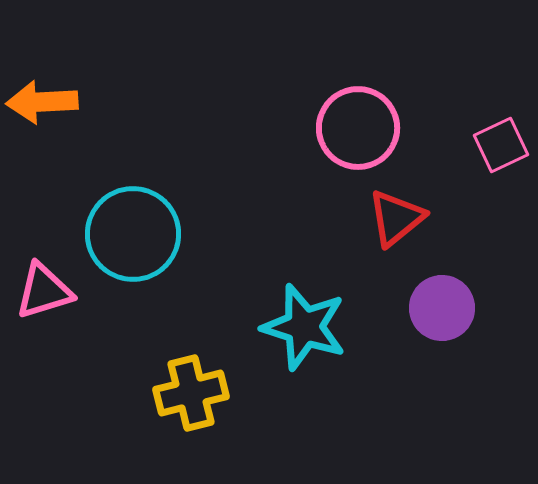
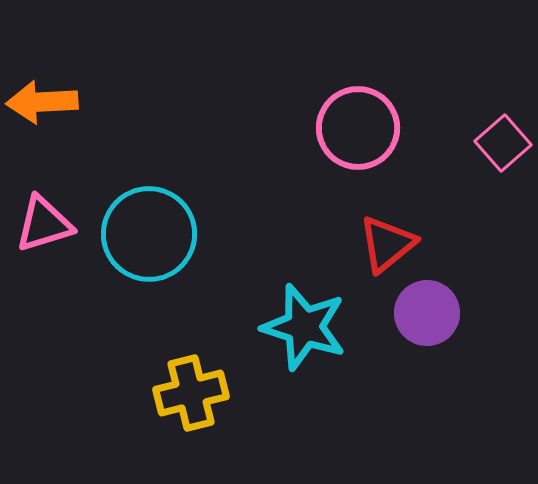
pink square: moved 2 px right, 2 px up; rotated 16 degrees counterclockwise
red triangle: moved 9 px left, 26 px down
cyan circle: moved 16 px right
pink triangle: moved 67 px up
purple circle: moved 15 px left, 5 px down
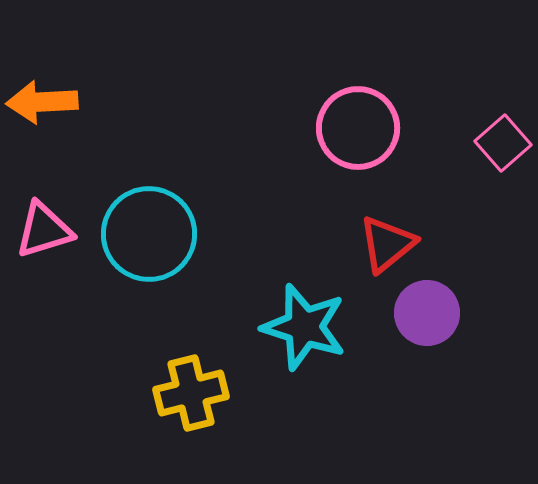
pink triangle: moved 6 px down
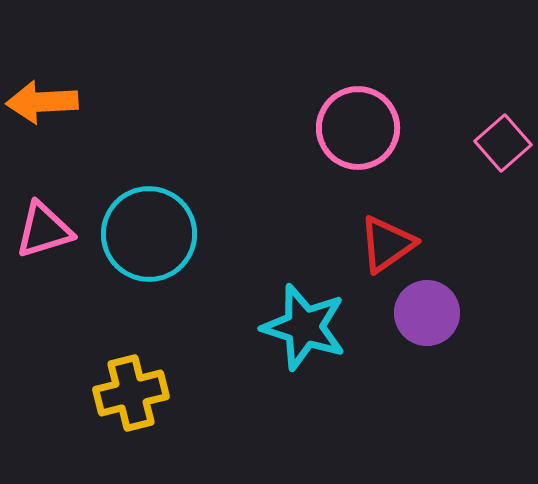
red triangle: rotated 4 degrees clockwise
yellow cross: moved 60 px left
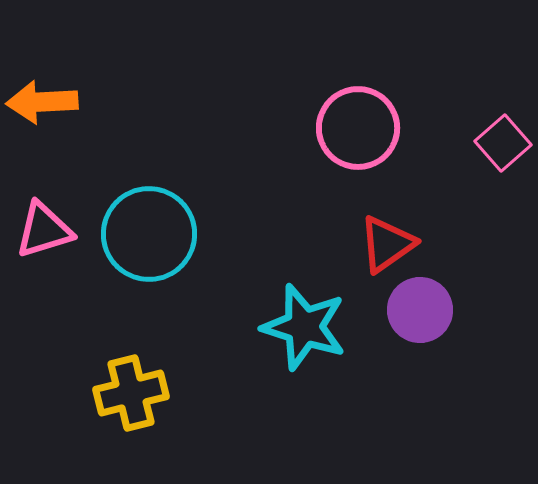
purple circle: moved 7 px left, 3 px up
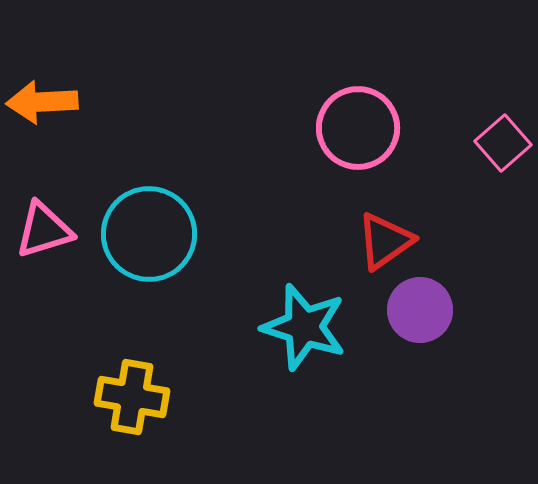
red triangle: moved 2 px left, 3 px up
yellow cross: moved 1 px right, 4 px down; rotated 24 degrees clockwise
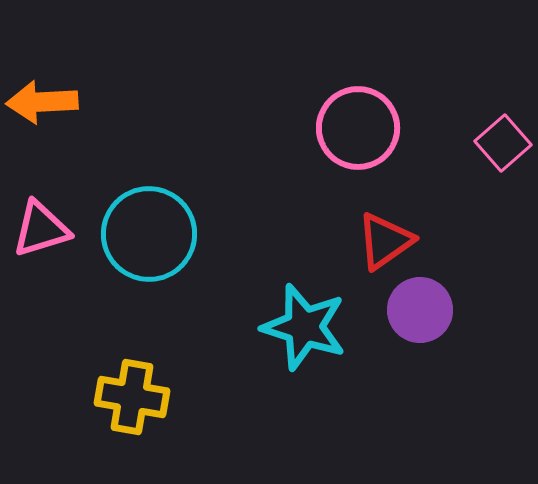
pink triangle: moved 3 px left, 1 px up
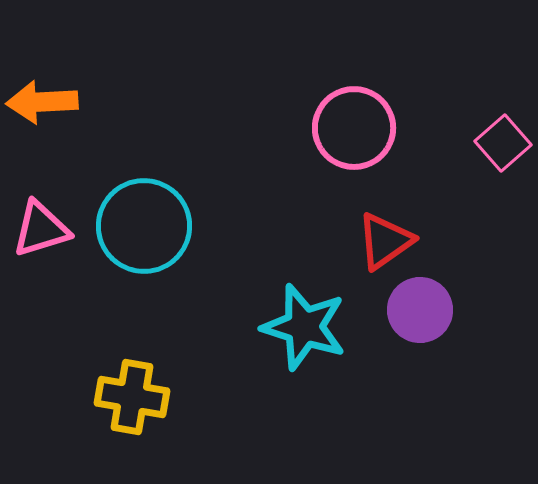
pink circle: moved 4 px left
cyan circle: moved 5 px left, 8 px up
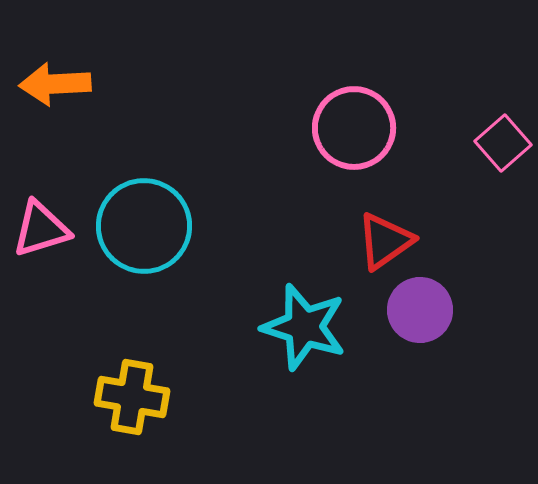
orange arrow: moved 13 px right, 18 px up
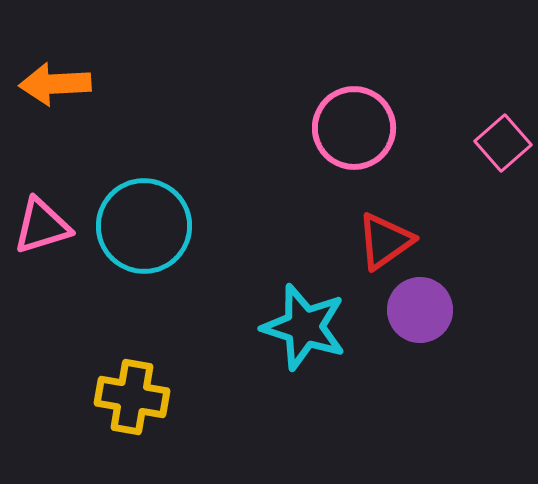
pink triangle: moved 1 px right, 3 px up
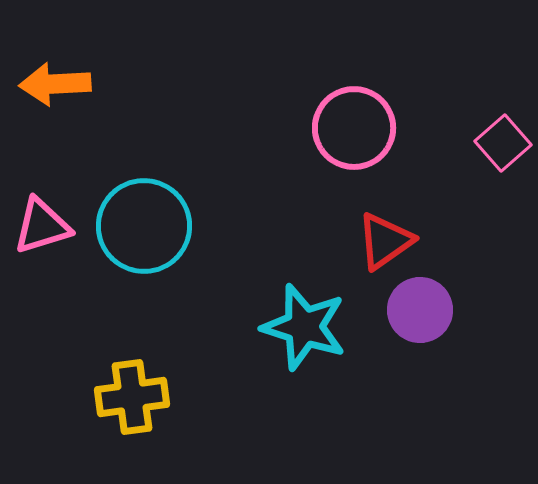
yellow cross: rotated 18 degrees counterclockwise
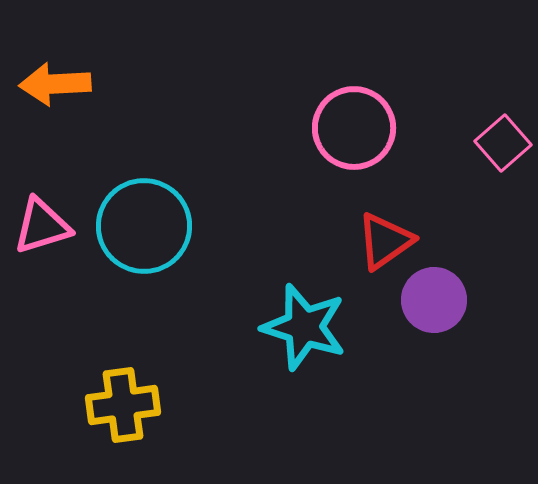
purple circle: moved 14 px right, 10 px up
yellow cross: moved 9 px left, 8 px down
